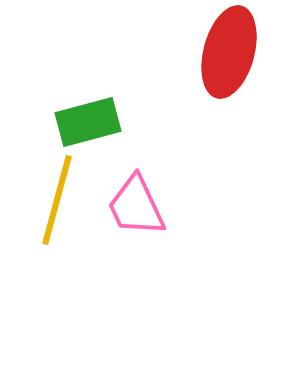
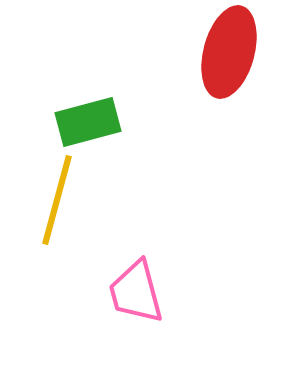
pink trapezoid: moved 86 px down; rotated 10 degrees clockwise
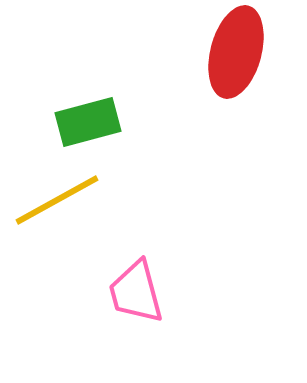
red ellipse: moved 7 px right
yellow line: rotated 46 degrees clockwise
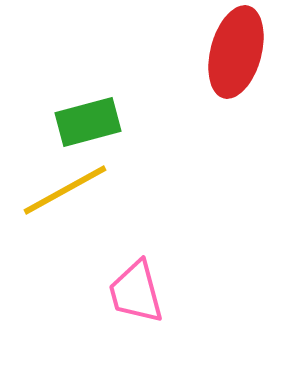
yellow line: moved 8 px right, 10 px up
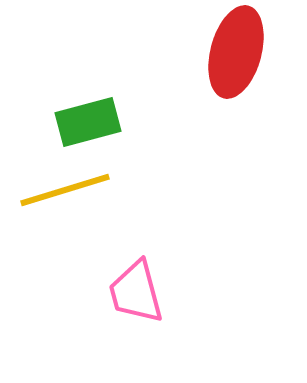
yellow line: rotated 12 degrees clockwise
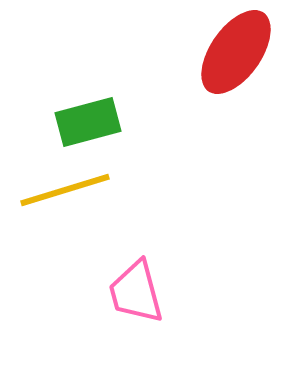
red ellipse: rotated 20 degrees clockwise
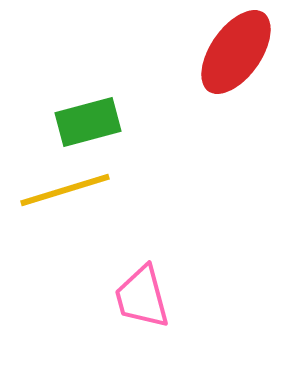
pink trapezoid: moved 6 px right, 5 px down
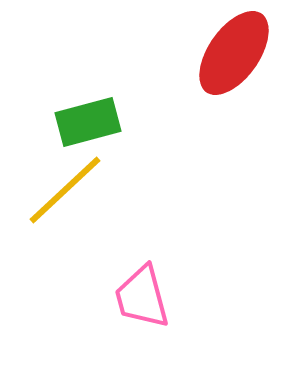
red ellipse: moved 2 px left, 1 px down
yellow line: rotated 26 degrees counterclockwise
